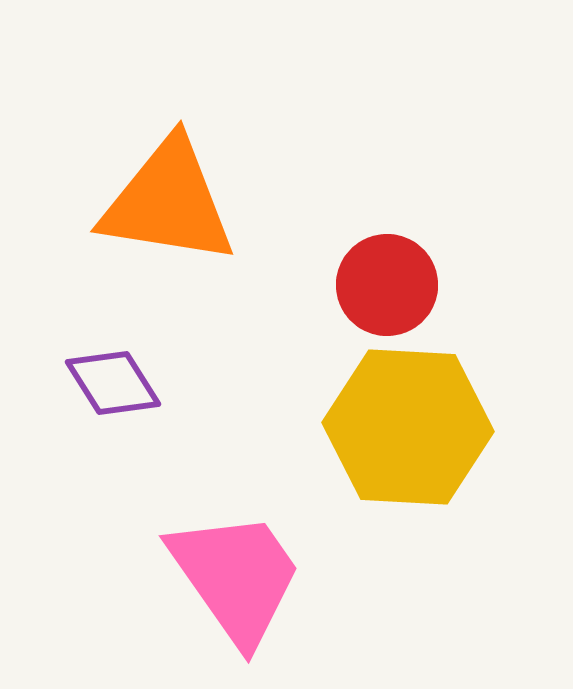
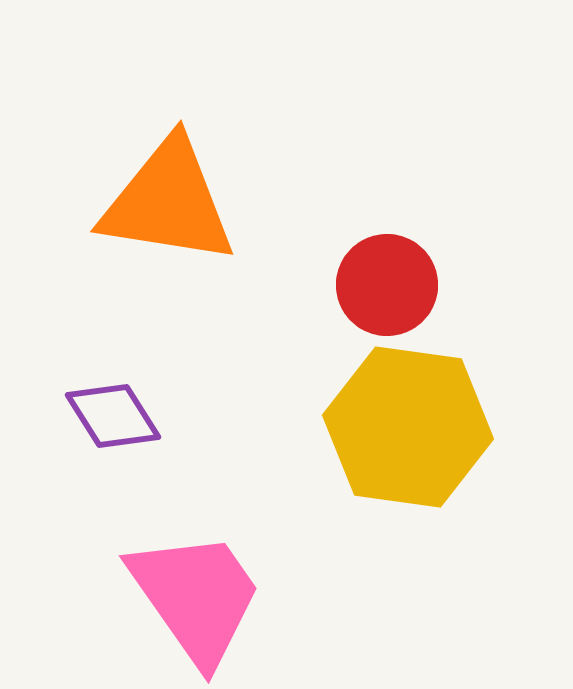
purple diamond: moved 33 px down
yellow hexagon: rotated 5 degrees clockwise
pink trapezoid: moved 40 px left, 20 px down
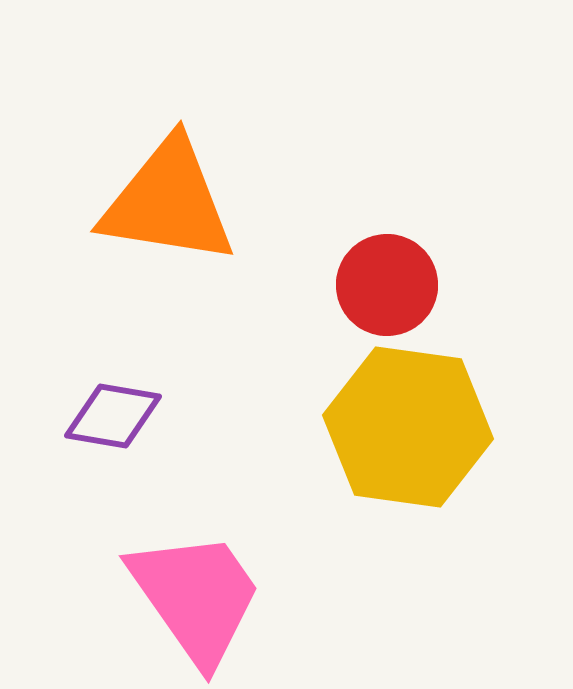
purple diamond: rotated 48 degrees counterclockwise
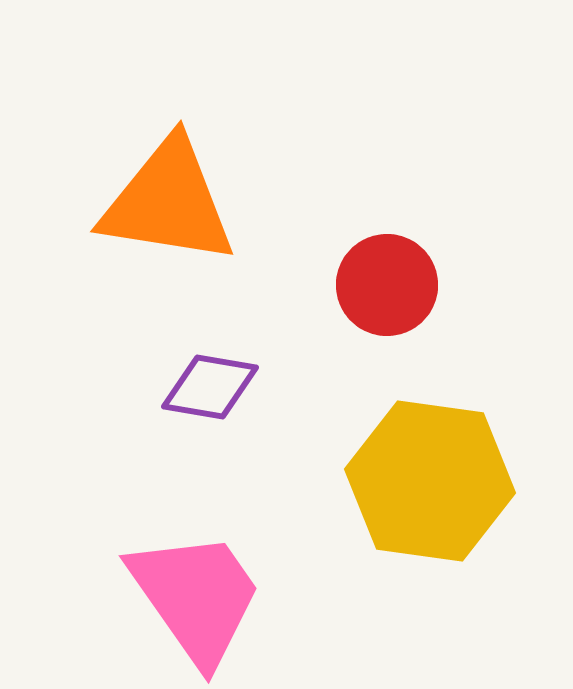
purple diamond: moved 97 px right, 29 px up
yellow hexagon: moved 22 px right, 54 px down
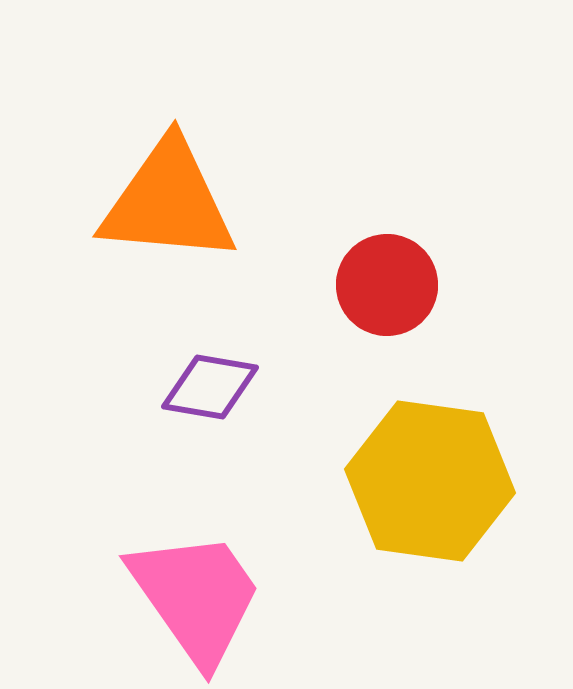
orange triangle: rotated 4 degrees counterclockwise
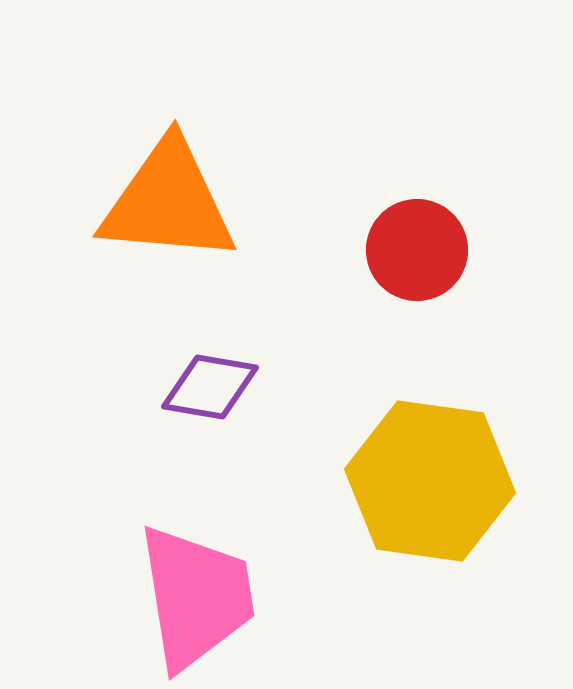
red circle: moved 30 px right, 35 px up
pink trapezoid: rotated 26 degrees clockwise
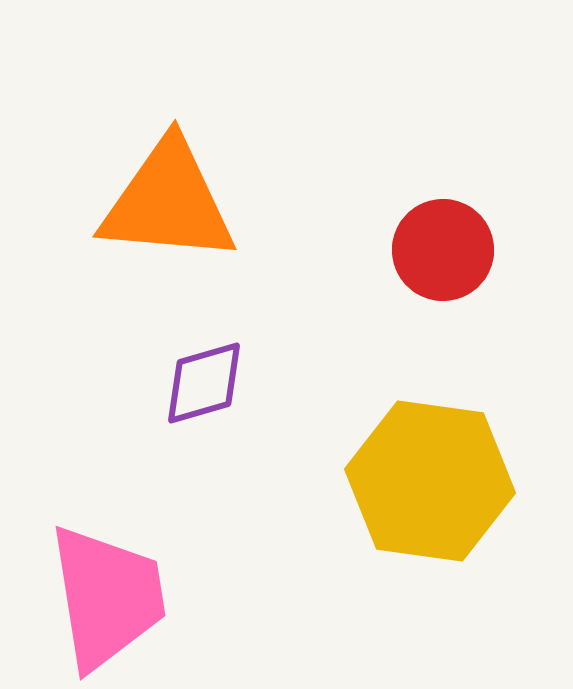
red circle: moved 26 px right
purple diamond: moved 6 px left, 4 px up; rotated 26 degrees counterclockwise
pink trapezoid: moved 89 px left
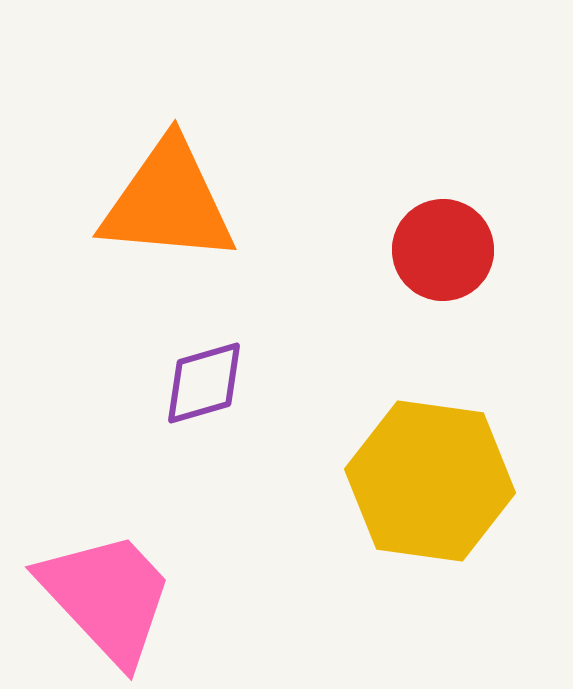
pink trapezoid: rotated 34 degrees counterclockwise
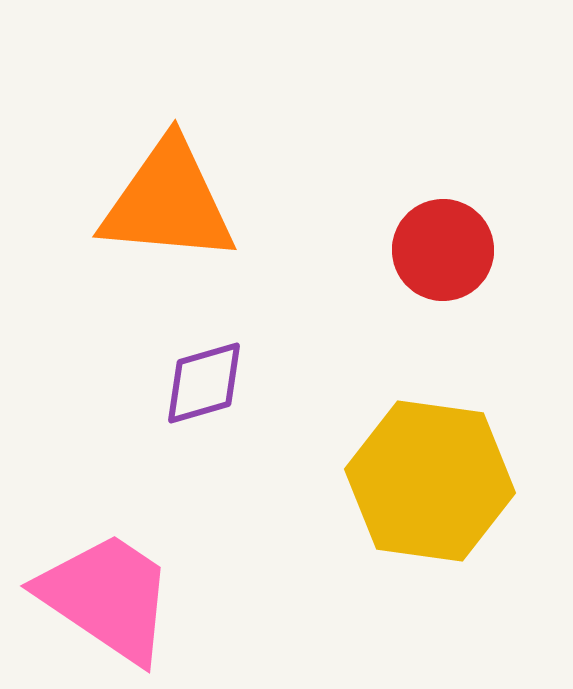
pink trapezoid: rotated 13 degrees counterclockwise
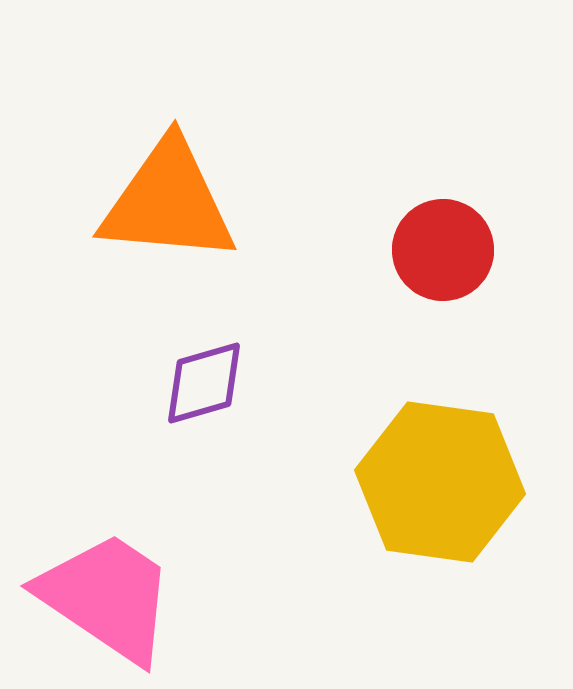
yellow hexagon: moved 10 px right, 1 px down
